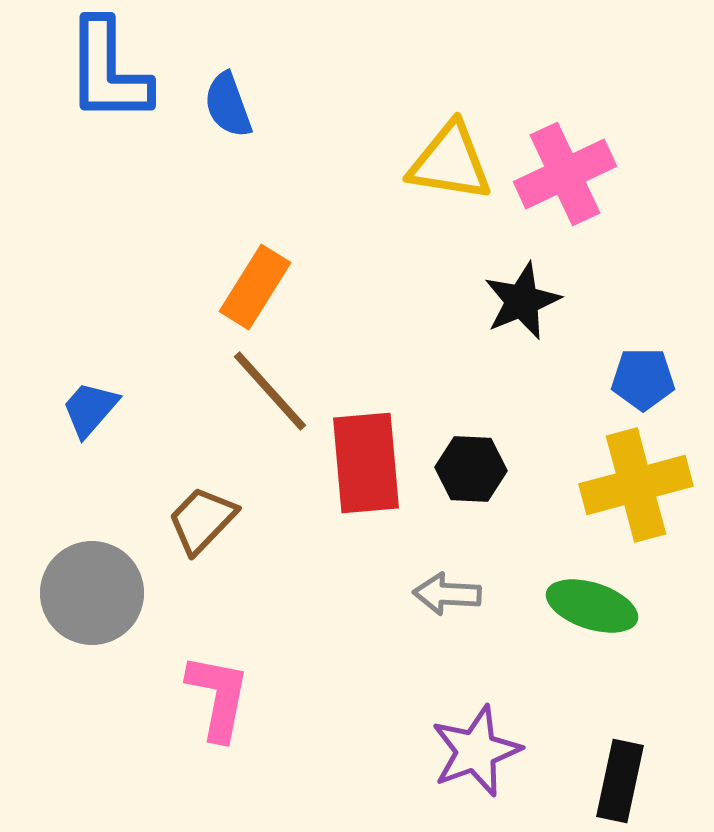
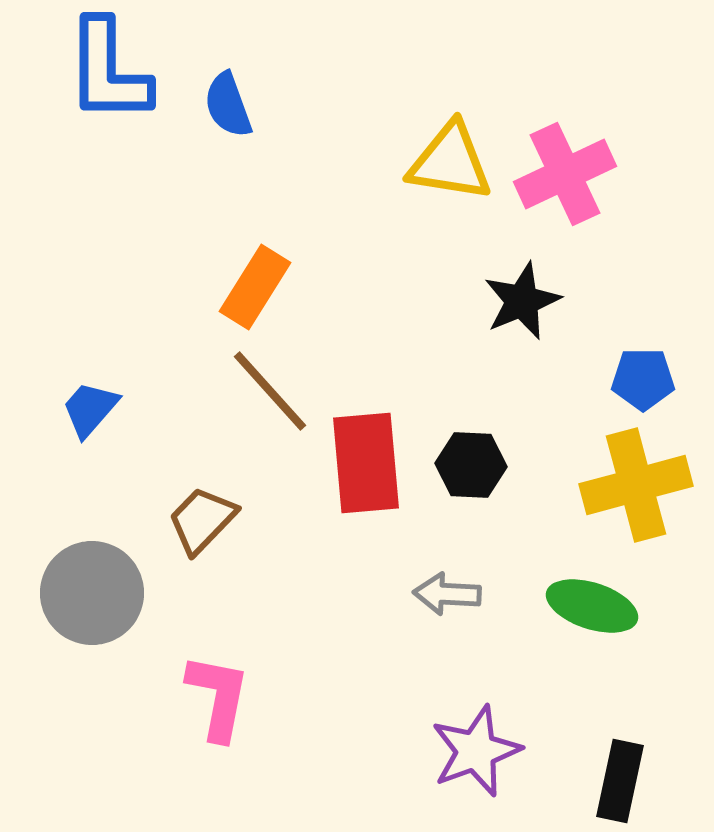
black hexagon: moved 4 px up
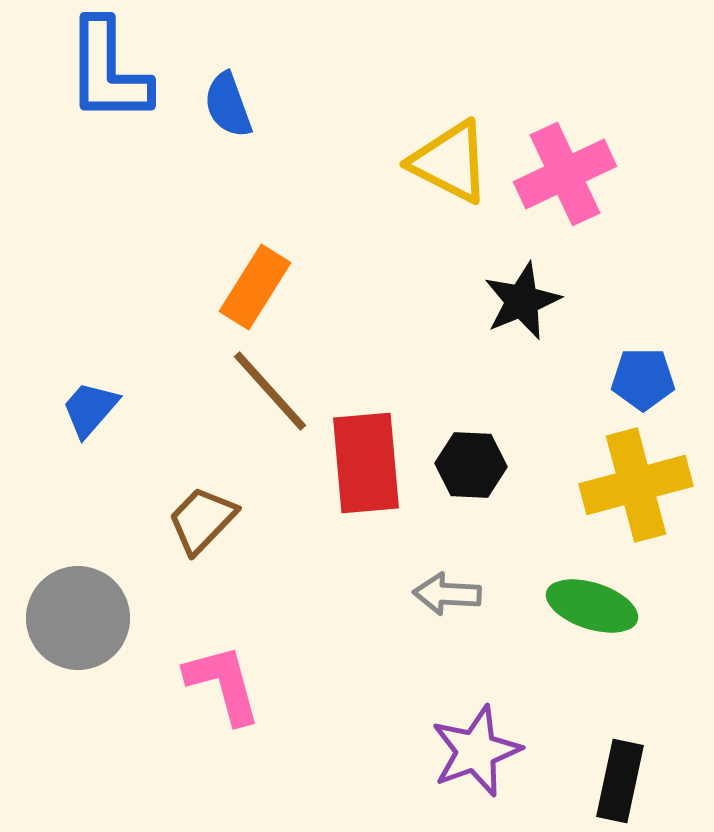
yellow triangle: rotated 18 degrees clockwise
gray circle: moved 14 px left, 25 px down
pink L-shape: moved 5 px right, 13 px up; rotated 26 degrees counterclockwise
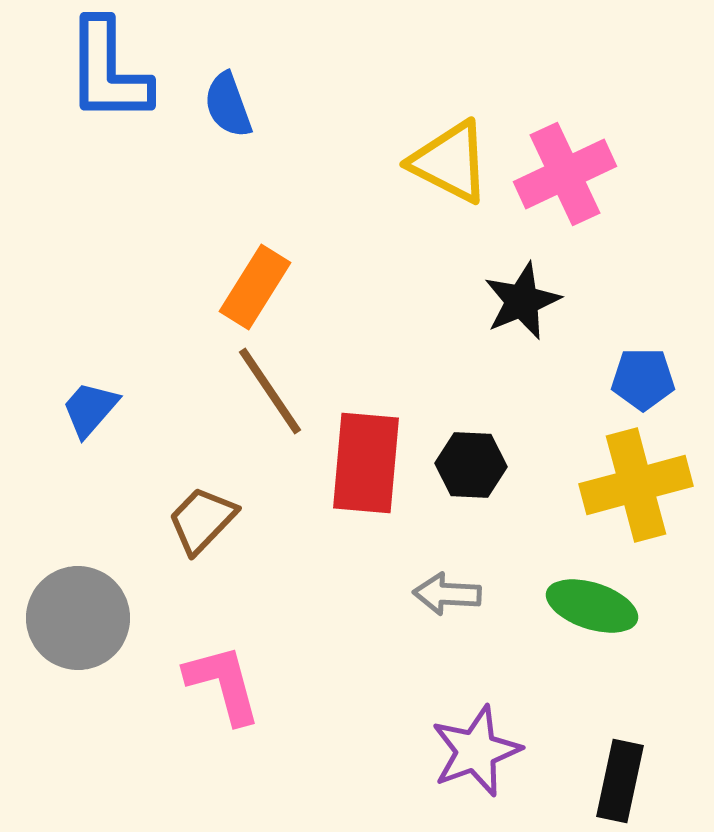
brown line: rotated 8 degrees clockwise
red rectangle: rotated 10 degrees clockwise
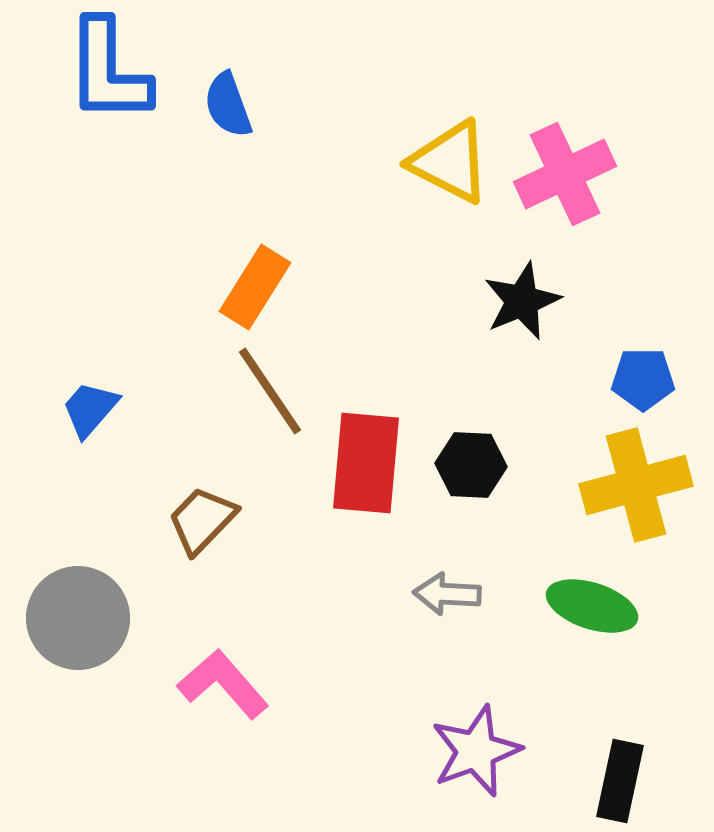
pink L-shape: rotated 26 degrees counterclockwise
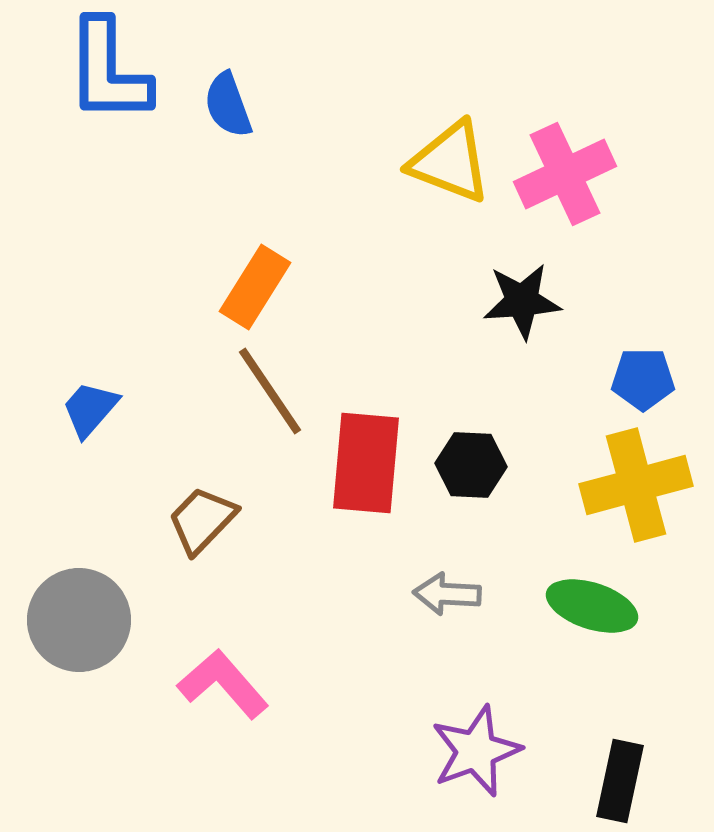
yellow triangle: rotated 6 degrees counterclockwise
black star: rotated 18 degrees clockwise
gray circle: moved 1 px right, 2 px down
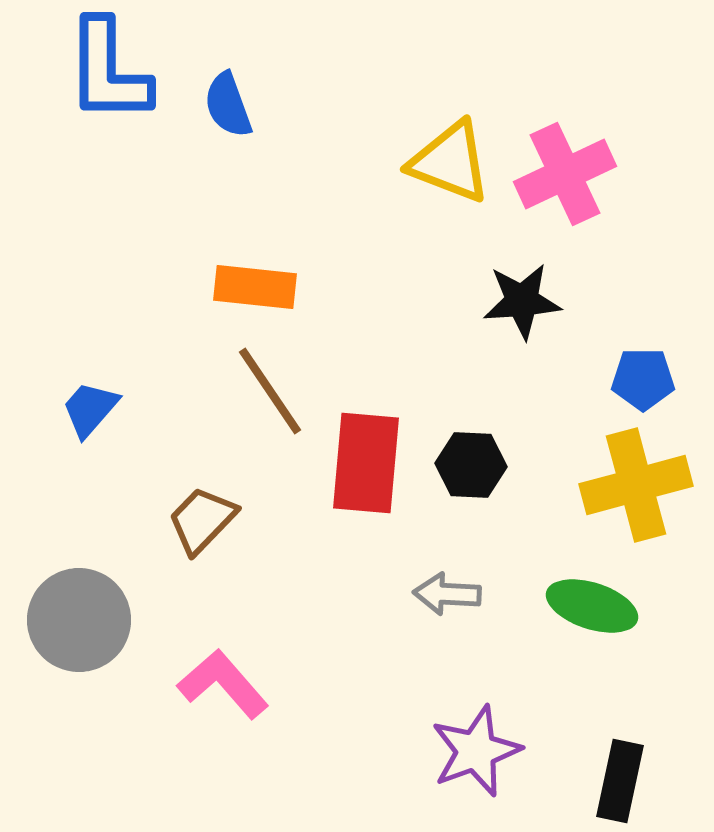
orange rectangle: rotated 64 degrees clockwise
